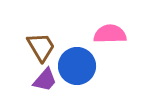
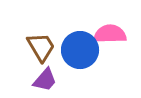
blue circle: moved 3 px right, 16 px up
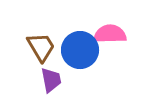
purple trapezoid: moved 6 px right; rotated 52 degrees counterclockwise
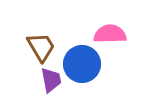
blue circle: moved 2 px right, 14 px down
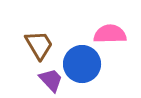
brown trapezoid: moved 2 px left, 2 px up
purple trapezoid: rotated 32 degrees counterclockwise
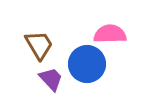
blue circle: moved 5 px right
purple trapezoid: moved 1 px up
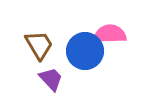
blue circle: moved 2 px left, 13 px up
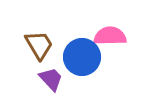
pink semicircle: moved 2 px down
blue circle: moved 3 px left, 6 px down
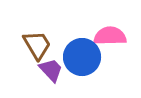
brown trapezoid: moved 2 px left
purple trapezoid: moved 9 px up
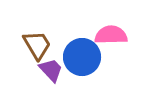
pink semicircle: moved 1 px right, 1 px up
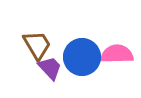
pink semicircle: moved 6 px right, 19 px down
purple trapezoid: moved 1 px left, 2 px up
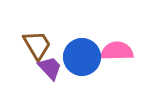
pink semicircle: moved 3 px up
